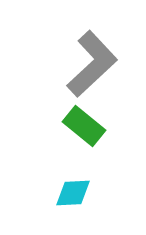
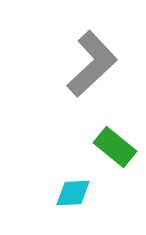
green rectangle: moved 31 px right, 21 px down
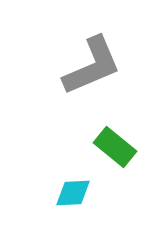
gray L-shape: moved 2 px down; rotated 20 degrees clockwise
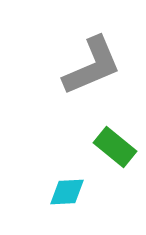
cyan diamond: moved 6 px left, 1 px up
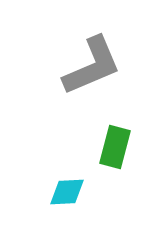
green rectangle: rotated 66 degrees clockwise
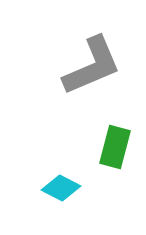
cyan diamond: moved 6 px left, 4 px up; rotated 30 degrees clockwise
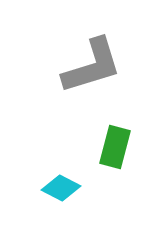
gray L-shape: rotated 6 degrees clockwise
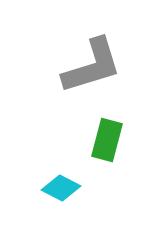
green rectangle: moved 8 px left, 7 px up
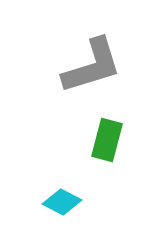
cyan diamond: moved 1 px right, 14 px down
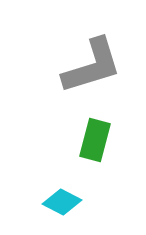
green rectangle: moved 12 px left
